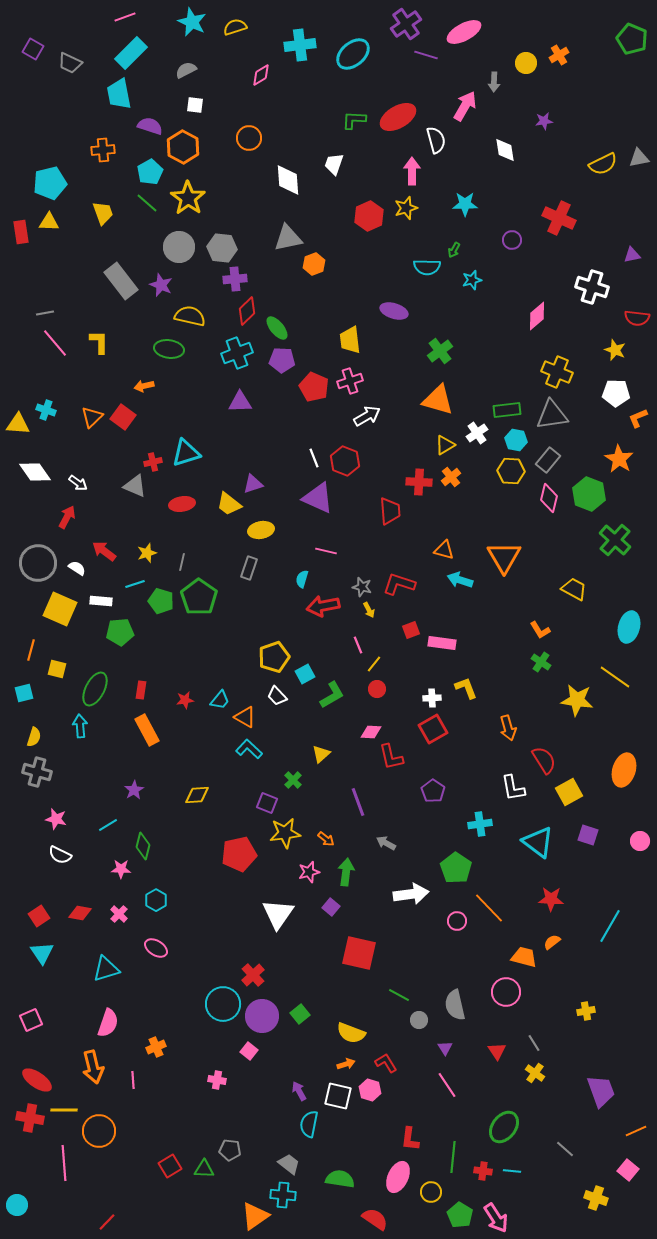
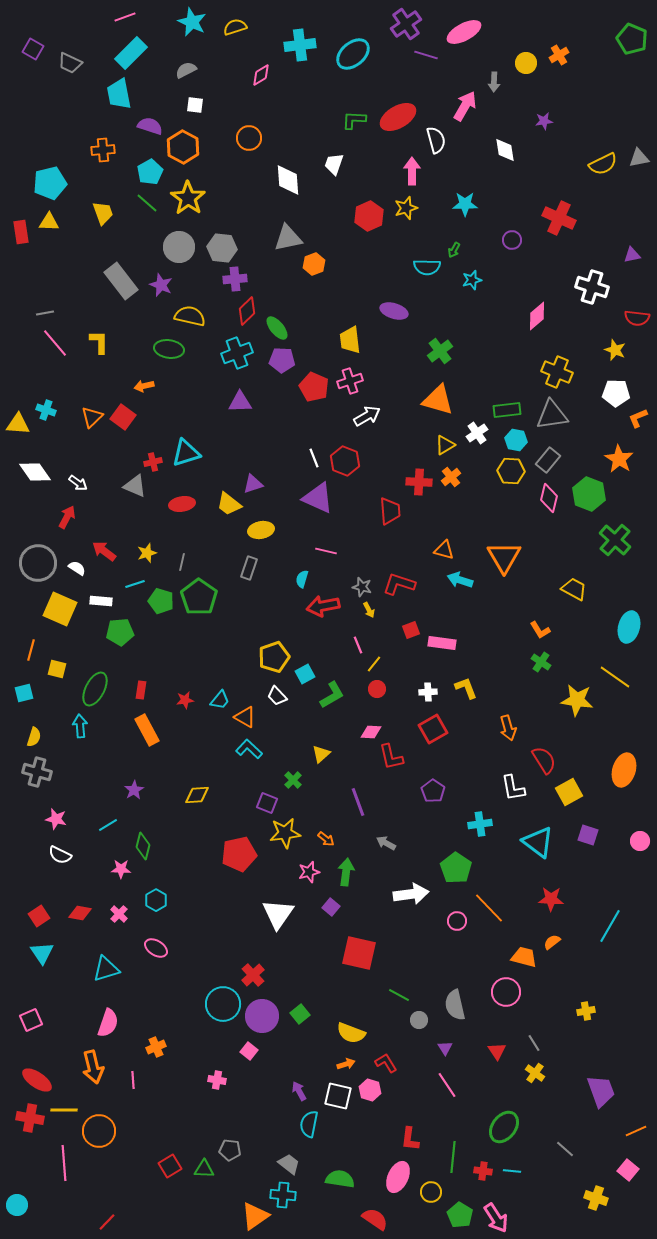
white cross at (432, 698): moved 4 px left, 6 px up
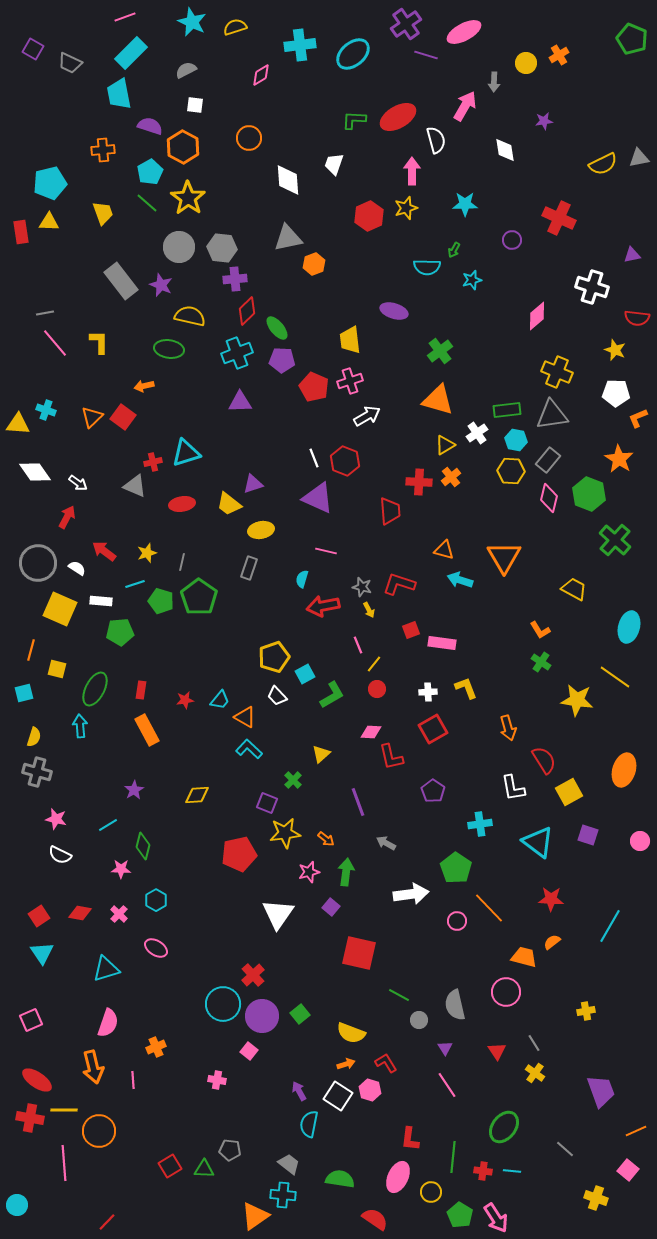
white square at (338, 1096): rotated 20 degrees clockwise
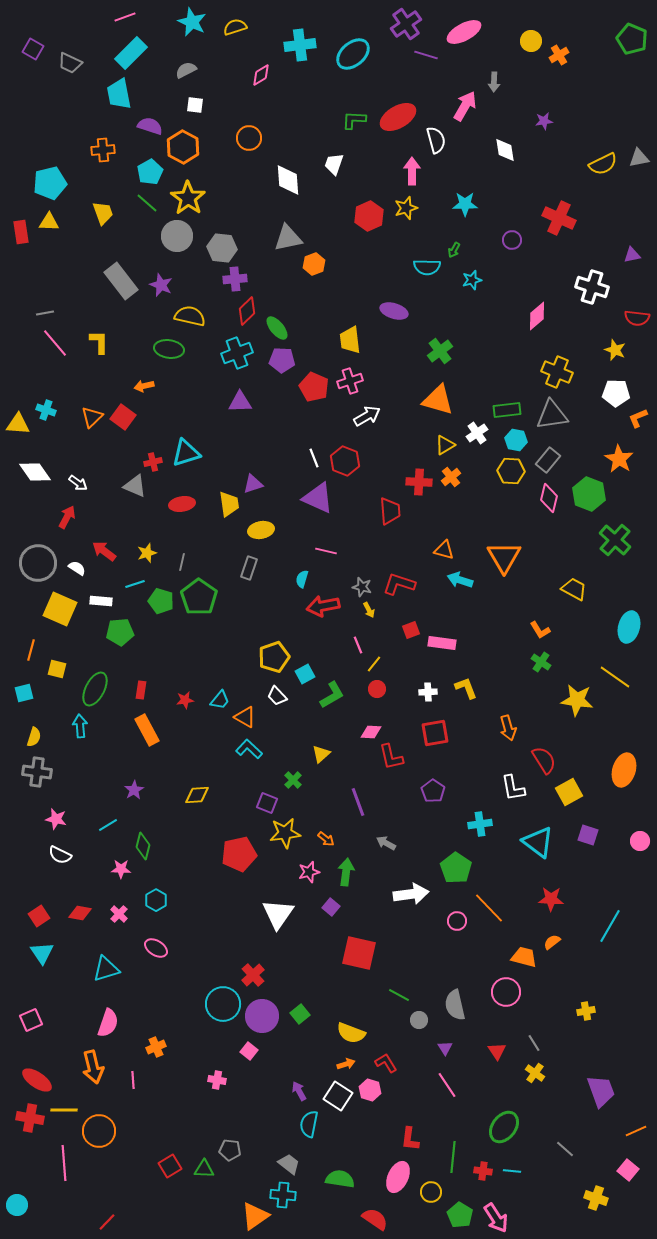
yellow circle at (526, 63): moved 5 px right, 22 px up
gray circle at (179, 247): moved 2 px left, 11 px up
yellow trapezoid at (229, 504): rotated 136 degrees counterclockwise
red square at (433, 729): moved 2 px right, 4 px down; rotated 20 degrees clockwise
gray cross at (37, 772): rotated 8 degrees counterclockwise
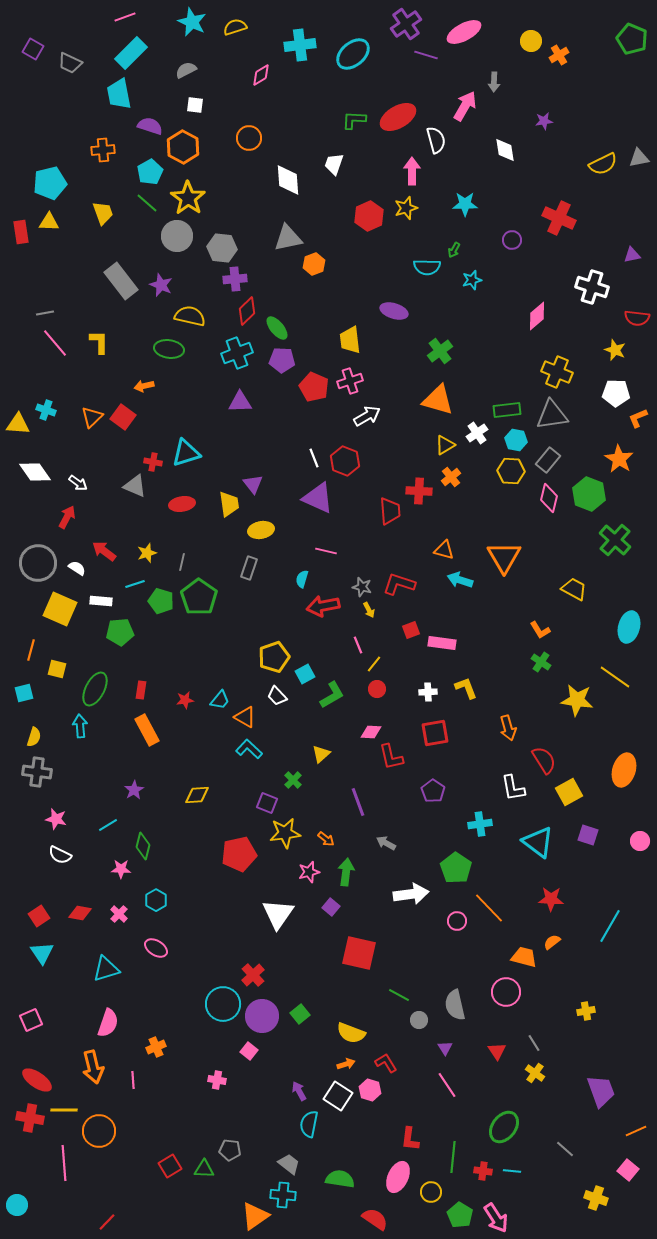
red cross at (153, 462): rotated 24 degrees clockwise
red cross at (419, 482): moved 9 px down
purple triangle at (253, 484): rotated 50 degrees counterclockwise
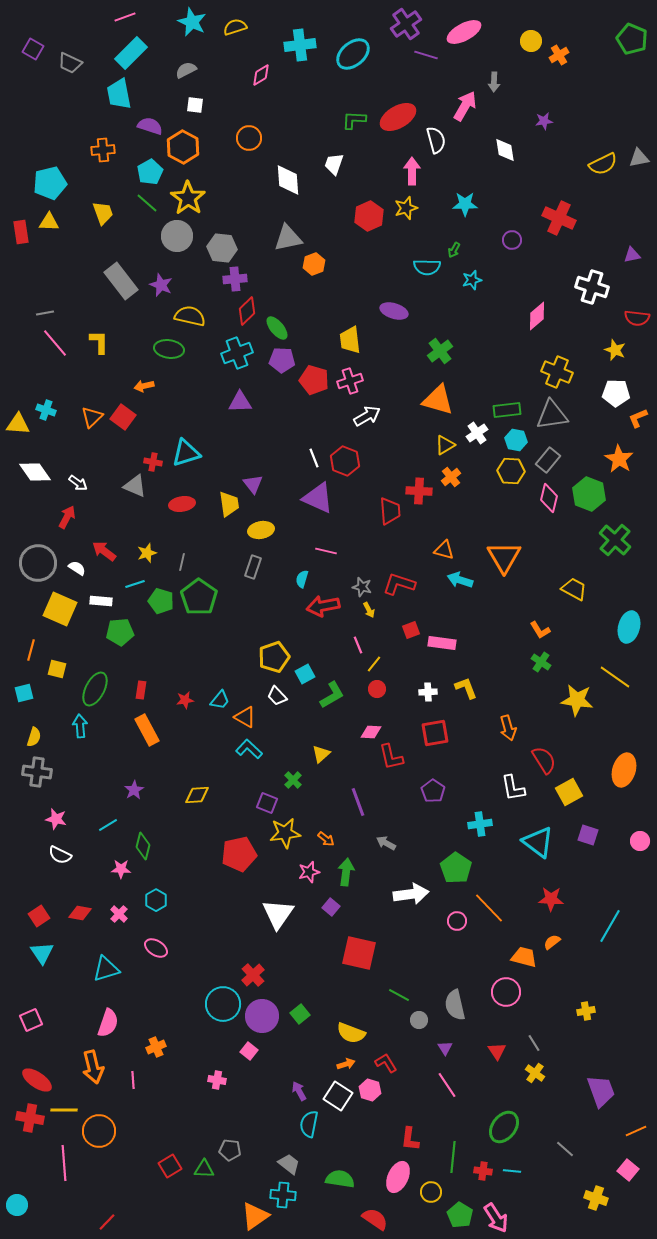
red pentagon at (314, 387): moved 7 px up; rotated 8 degrees counterclockwise
gray rectangle at (249, 568): moved 4 px right, 1 px up
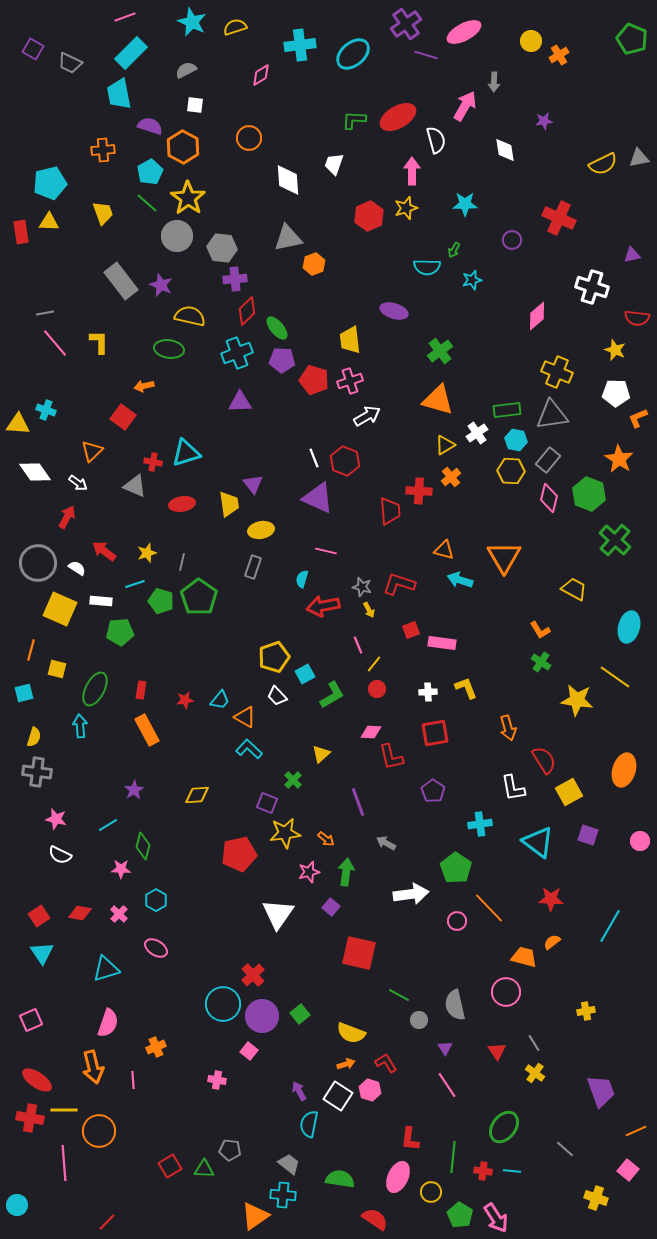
orange triangle at (92, 417): moved 34 px down
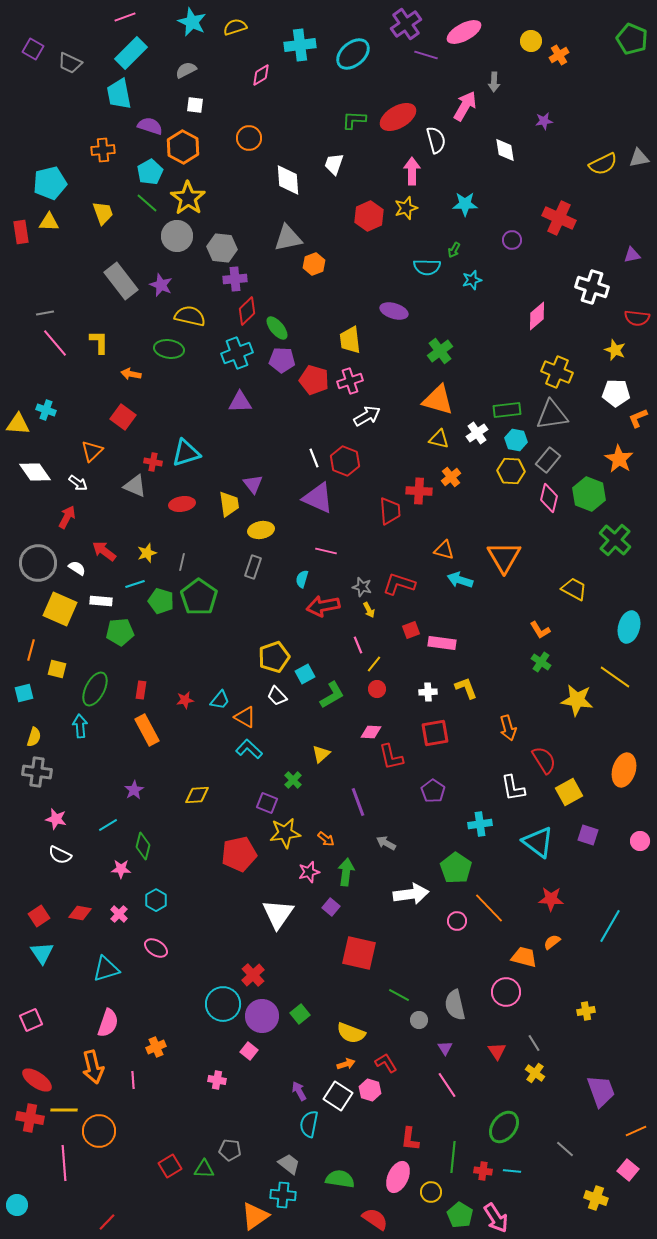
orange arrow at (144, 386): moved 13 px left, 12 px up; rotated 24 degrees clockwise
yellow triangle at (445, 445): moved 6 px left, 6 px up; rotated 45 degrees clockwise
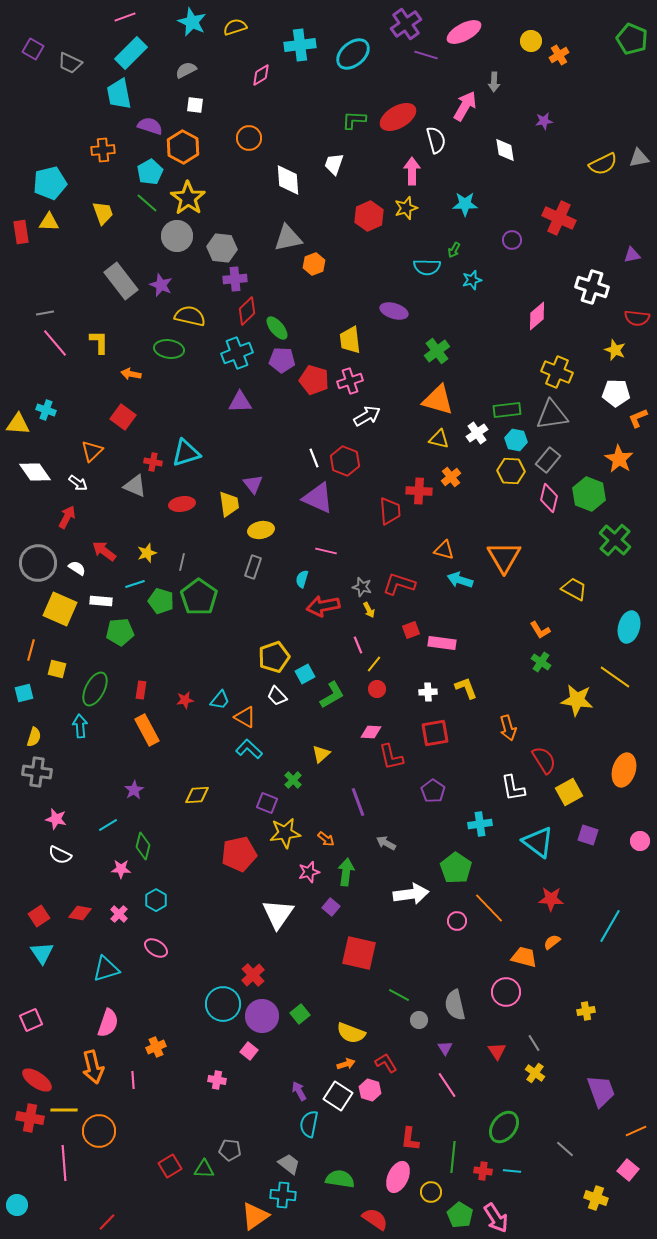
green cross at (440, 351): moved 3 px left
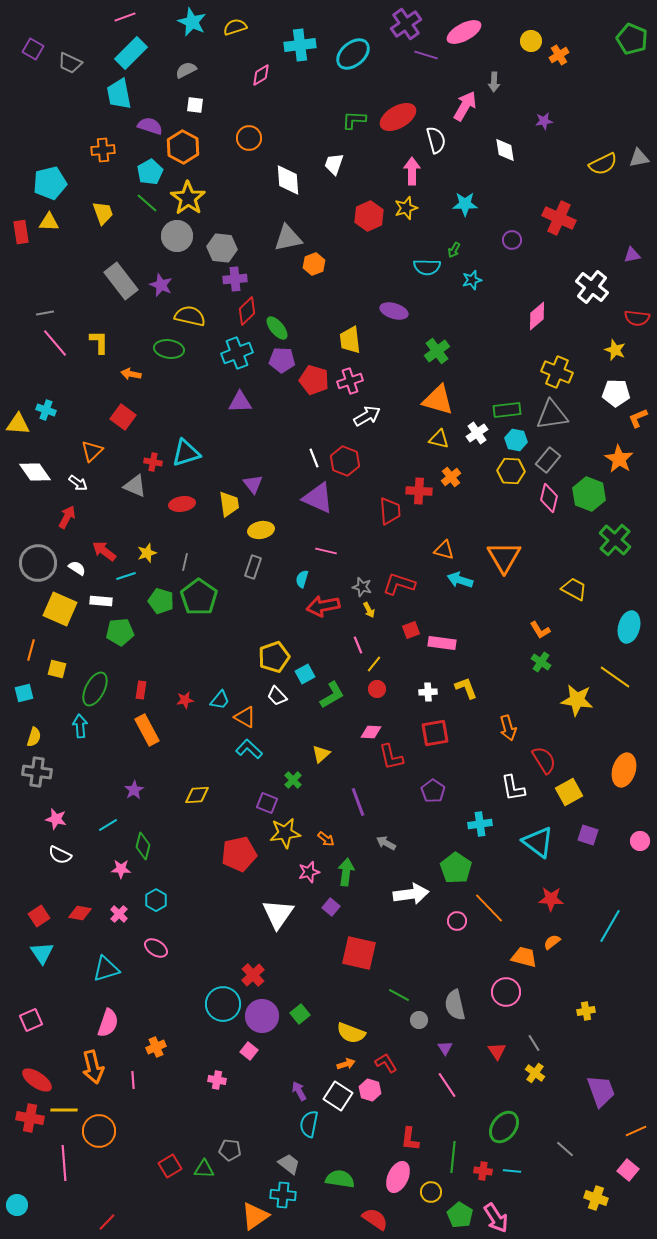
white cross at (592, 287): rotated 20 degrees clockwise
gray line at (182, 562): moved 3 px right
cyan line at (135, 584): moved 9 px left, 8 px up
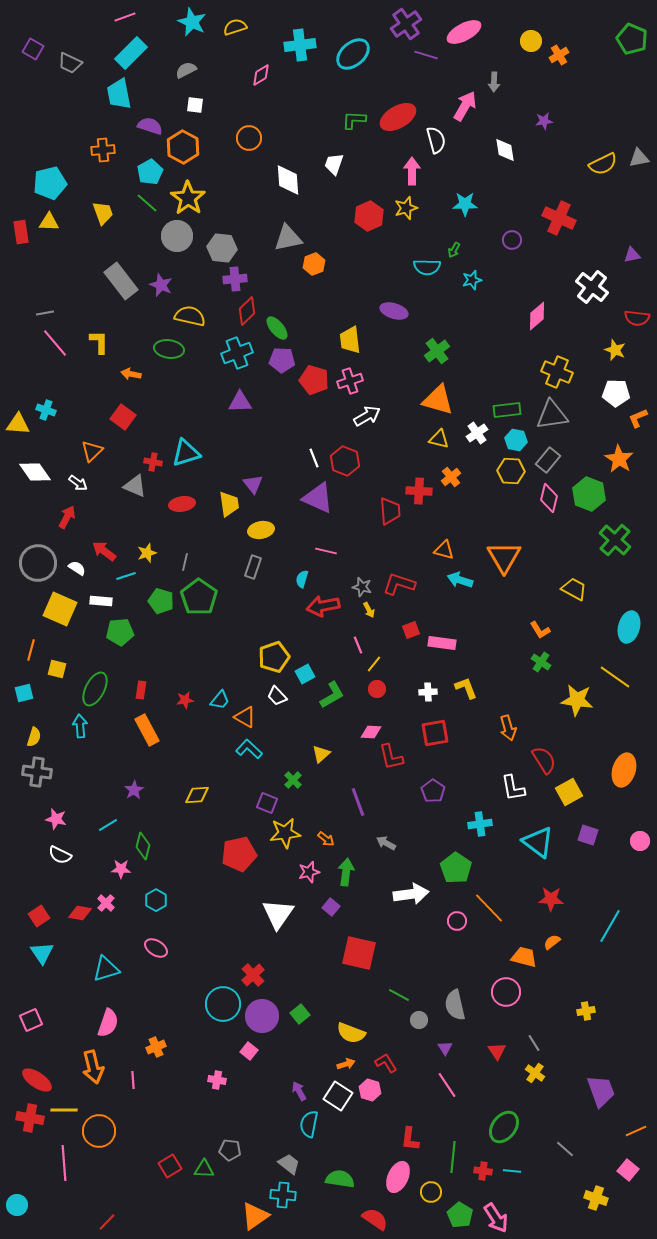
pink cross at (119, 914): moved 13 px left, 11 px up
